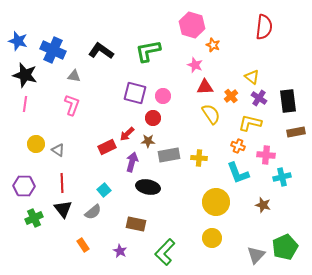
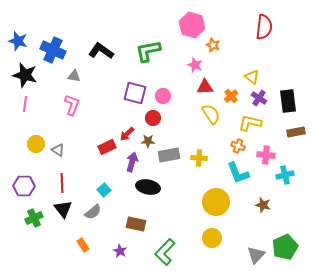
cyan cross at (282, 177): moved 3 px right, 2 px up
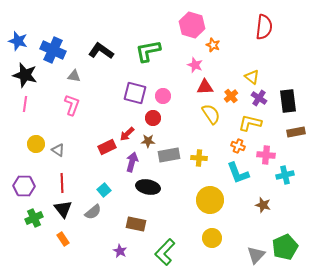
yellow circle at (216, 202): moved 6 px left, 2 px up
orange rectangle at (83, 245): moved 20 px left, 6 px up
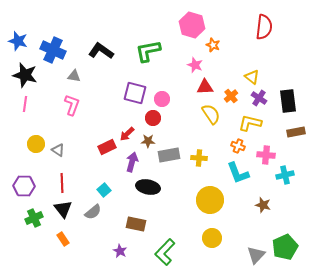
pink circle at (163, 96): moved 1 px left, 3 px down
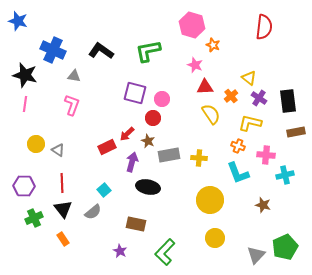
blue star at (18, 41): moved 20 px up
yellow triangle at (252, 77): moved 3 px left, 1 px down
brown star at (148, 141): rotated 24 degrees clockwise
yellow circle at (212, 238): moved 3 px right
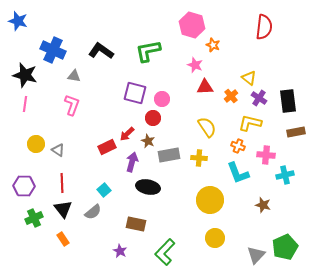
yellow semicircle at (211, 114): moved 4 px left, 13 px down
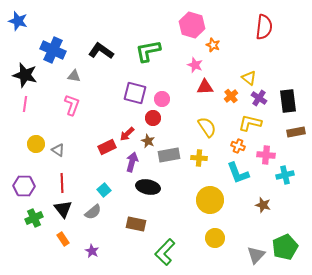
purple star at (120, 251): moved 28 px left
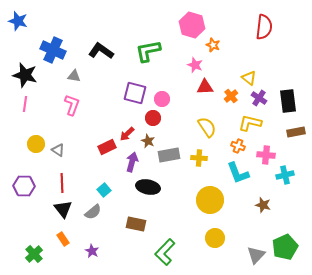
green cross at (34, 218): moved 36 px down; rotated 18 degrees counterclockwise
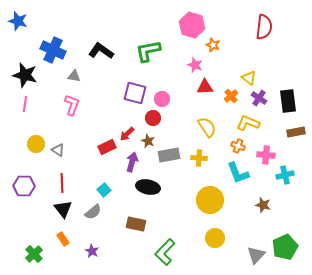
yellow L-shape at (250, 123): moved 2 px left; rotated 10 degrees clockwise
